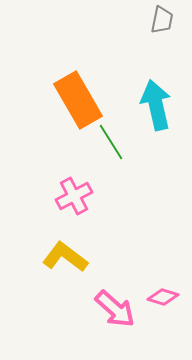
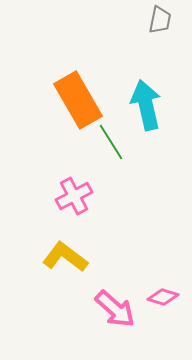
gray trapezoid: moved 2 px left
cyan arrow: moved 10 px left
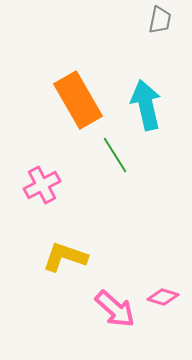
green line: moved 4 px right, 13 px down
pink cross: moved 32 px left, 11 px up
yellow L-shape: rotated 18 degrees counterclockwise
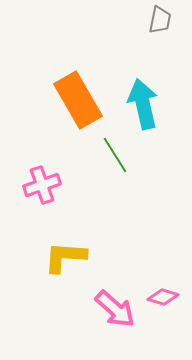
cyan arrow: moved 3 px left, 1 px up
pink cross: rotated 9 degrees clockwise
yellow L-shape: rotated 15 degrees counterclockwise
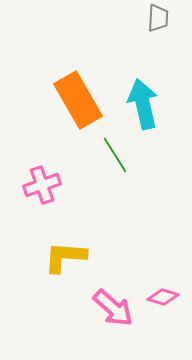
gray trapezoid: moved 2 px left, 2 px up; rotated 8 degrees counterclockwise
pink arrow: moved 2 px left, 1 px up
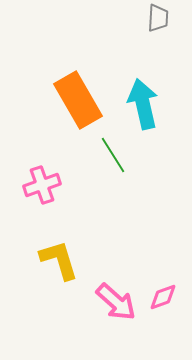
green line: moved 2 px left
yellow L-shape: moved 6 px left, 3 px down; rotated 69 degrees clockwise
pink diamond: rotated 36 degrees counterclockwise
pink arrow: moved 3 px right, 6 px up
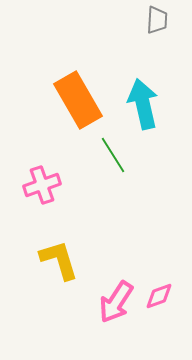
gray trapezoid: moved 1 px left, 2 px down
pink diamond: moved 4 px left, 1 px up
pink arrow: rotated 81 degrees clockwise
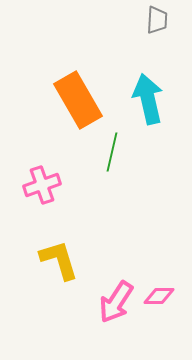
cyan arrow: moved 5 px right, 5 px up
green line: moved 1 px left, 3 px up; rotated 45 degrees clockwise
pink diamond: rotated 20 degrees clockwise
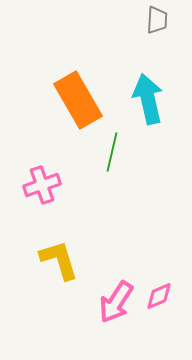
pink diamond: rotated 24 degrees counterclockwise
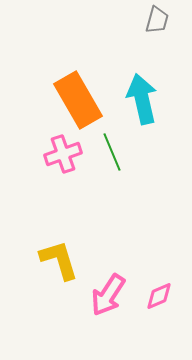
gray trapezoid: rotated 12 degrees clockwise
cyan arrow: moved 6 px left
green line: rotated 36 degrees counterclockwise
pink cross: moved 21 px right, 31 px up
pink arrow: moved 8 px left, 7 px up
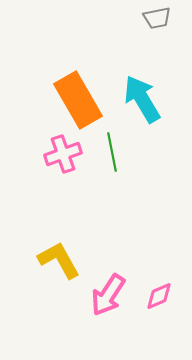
gray trapezoid: moved 2 px up; rotated 64 degrees clockwise
cyan arrow: rotated 18 degrees counterclockwise
green line: rotated 12 degrees clockwise
yellow L-shape: rotated 12 degrees counterclockwise
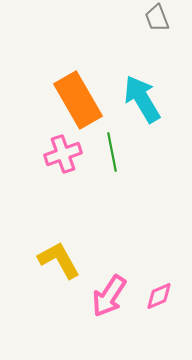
gray trapezoid: rotated 80 degrees clockwise
pink arrow: moved 1 px right, 1 px down
